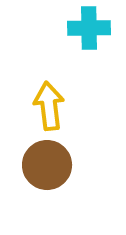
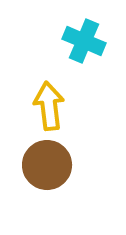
cyan cross: moved 5 px left, 13 px down; rotated 24 degrees clockwise
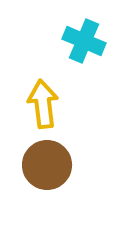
yellow arrow: moved 6 px left, 2 px up
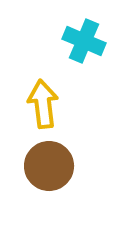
brown circle: moved 2 px right, 1 px down
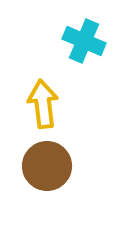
brown circle: moved 2 px left
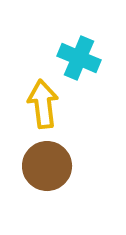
cyan cross: moved 5 px left, 17 px down
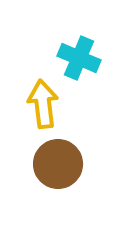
brown circle: moved 11 px right, 2 px up
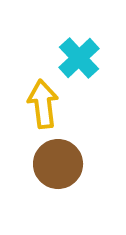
cyan cross: rotated 24 degrees clockwise
